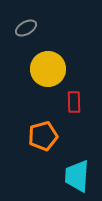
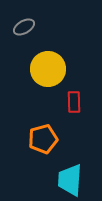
gray ellipse: moved 2 px left, 1 px up
orange pentagon: moved 3 px down
cyan trapezoid: moved 7 px left, 4 px down
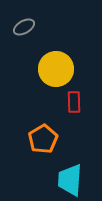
yellow circle: moved 8 px right
orange pentagon: rotated 16 degrees counterclockwise
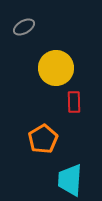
yellow circle: moved 1 px up
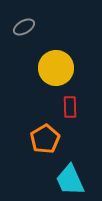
red rectangle: moved 4 px left, 5 px down
orange pentagon: moved 2 px right
cyan trapezoid: rotated 28 degrees counterclockwise
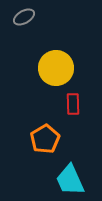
gray ellipse: moved 10 px up
red rectangle: moved 3 px right, 3 px up
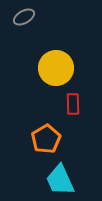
orange pentagon: moved 1 px right
cyan trapezoid: moved 10 px left
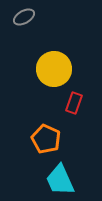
yellow circle: moved 2 px left, 1 px down
red rectangle: moved 1 px right, 1 px up; rotated 20 degrees clockwise
orange pentagon: rotated 16 degrees counterclockwise
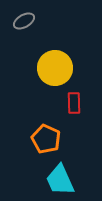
gray ellipse: moved 4 px down
yellow circle: moved 1 px right, 1 px up
red rectangle: rotated 20 degrees counterclockwise
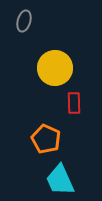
gray ellipse: rotated 45 degrees counterclockwise
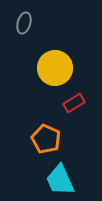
gray ellipse: moved 2 px down
red rectangle: rotated 60 degrees clockwise
